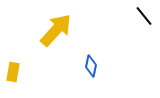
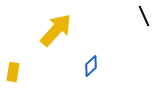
black line: rotated 15 degrees clockwise
blue diamond: rotated 35 degrees clockwise
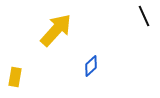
yellow rectangle: moved 2 px right, 5 px down
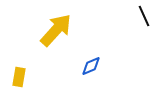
blue diamond: rotated 20 degrees clockwise
yellow rectangle: moved 4 px right
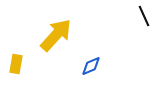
yellow arrow: moved 5 px down
yellow rectangle: moved 3 px left, 13 px up
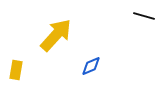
black line: rotated 50 degrees counterclockwise
yellow rectangle: moved 6 px down
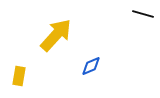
black line: moved 1 px left, 2 px up
yellow rectangle: moved 3 px right, 6 px down
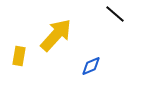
black line: moved 28 px left; rotated 25 degrees clockwise
yellow rectangle: moved 20 px up
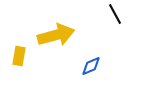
black line: rotated 20 degrees clockwise
yellow arrow: rotated 33 degrees clockwise
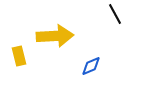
yellow arrow: moved 1 px left, 1 px down; rotated 12 degrees clockwise
yellow rectangle: rotated 24 degrees counterclockwise
